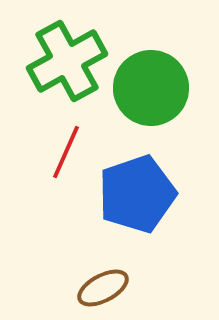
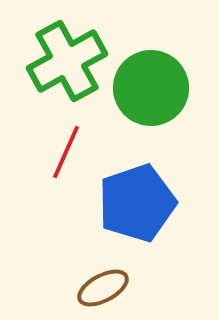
blue pentagon: moved 9 px down
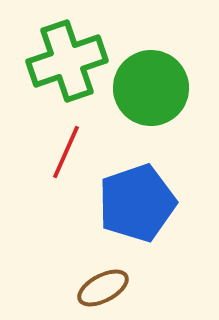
green cross: rotated 10 degrees clockwise
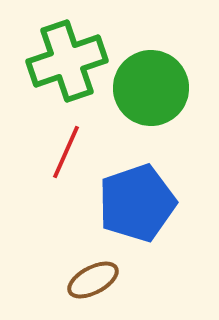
brown ellipse: moved 10 px left, 8 px up
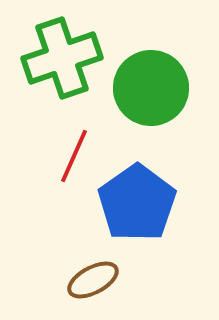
green cross: moved 5 px left, 3 px up
red line: moved 8 px right, 4 px down
blue pentagon: rotated 16 degrees counterclockwise
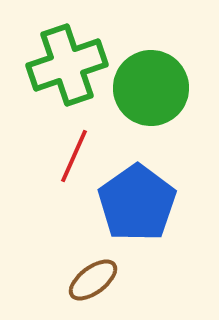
green cross: moved 5 px right, 7 px down
brown ellipse: rotated 9 degrees counterclockwise
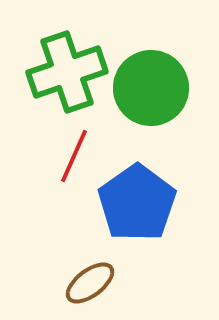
green cross: moved 7 px down
brown ellipse: moved 3 px left, 3 px down
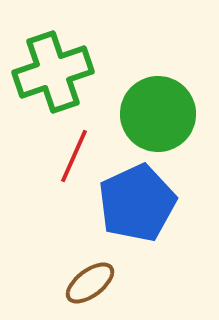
green cross: moved 14 px left
green circle: moved 7 px right, 26 px down
blue pentagon: rotated 10 degrees clockwise
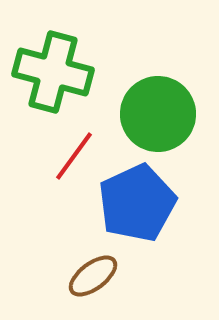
green cross: rotated 34 degrees clockwise
red line: rotated 12 degrees clockwise
brown ellipse: moved 3 px right, 7 px up
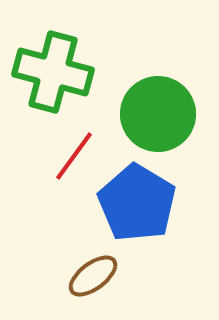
blue pentagon: rotated 16 degrees counterclockwise
